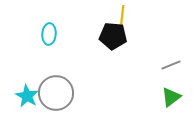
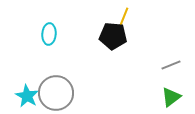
yellow line: moved 1 px right, 2 px down; rotated 15 degrees clockwise
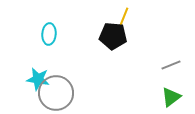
cyan star: moved 11 px right, 17 px up; rotated 20 degrees counterclockwise
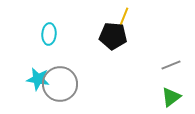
gray circle: moved 4 px right, 9 px up
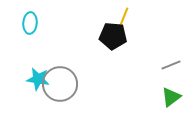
cyan ellipse: moved 19 px left, 11 px up
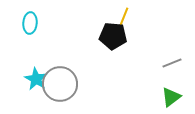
gray line: moved 1 px right, 2 px up
cyan star: moved 2 px left; rotated 20 degrees clockwise
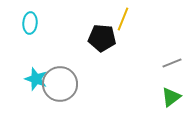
black pentagon: moved 11 px left, 2 px down
cyan star: rotated 10 degrees counterclockwise
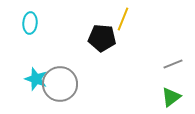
gray line: moved 1 px right, 1 px down
